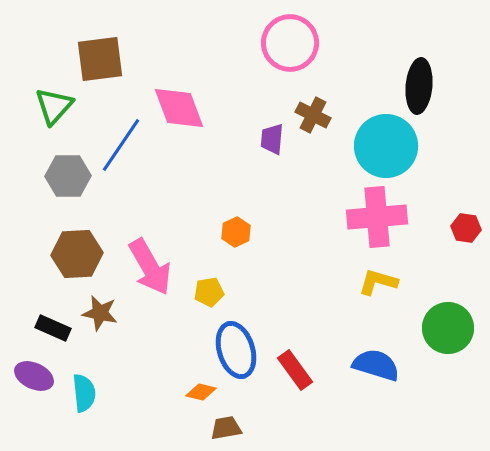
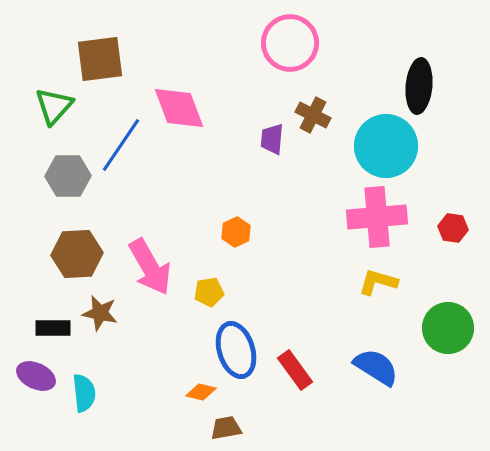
red hexagon: moved 13 px left
black rectangle: rotated 24 degrees counterclockwise
blue semicircle: moved 2 px down; rotated 15 degrees clockwise
purple ellipse: moved 2 px right
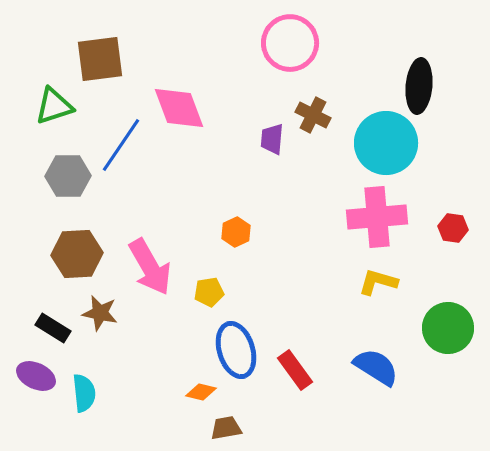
green triangle: rotated 30 degrees clockwise
cyan circle: moved 3 px up
black rectangle: rotated 32 degrees clockwise
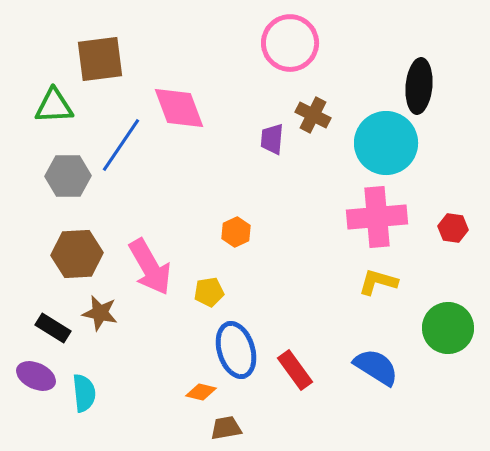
green triangle: rotated 15 degrees clockwise
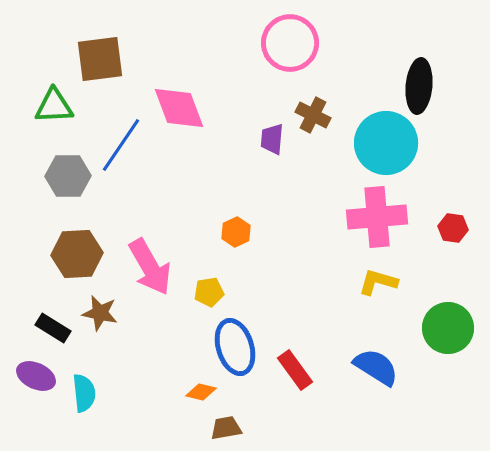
blue ellipse: moved 1 px left, 3 px up
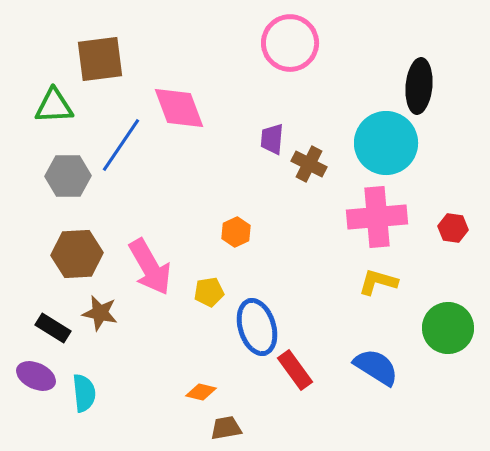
brown cross: moved 4 px left, 49 px down
blue ellipse: moved 22 px right, 20 px up
